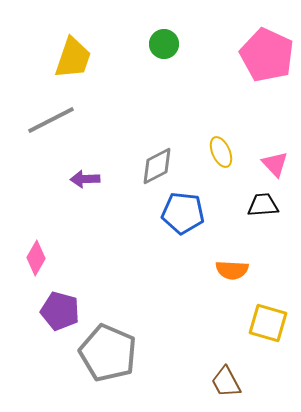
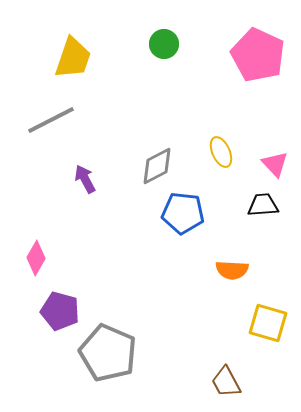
pink pentagon: moved 9 px left
purple arrow: rotated 64 degrees clockwise
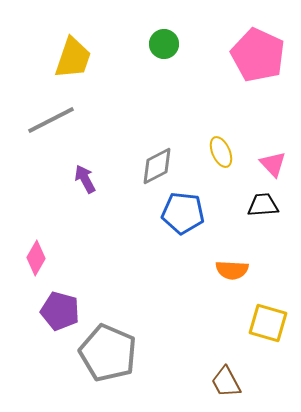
pink triangle: moved 2 px left
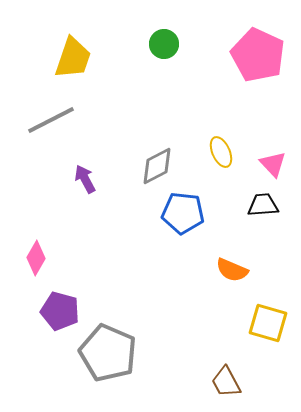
orange semicircle: rotated 20 degrees clockwise
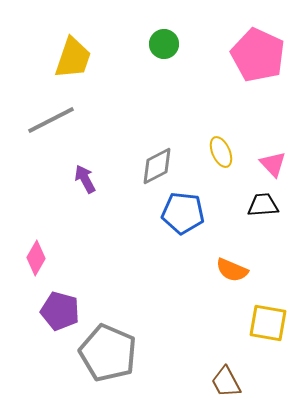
yellow square: rotated 6 degrees counterclockwise
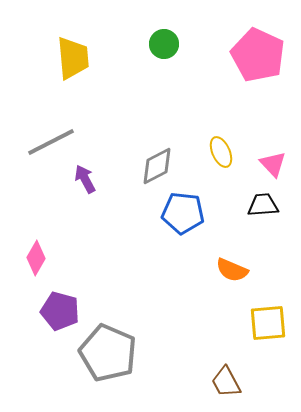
yellow trapezoid: rotated 24 degrees counterclockwise
gray line: moved 22 px down
yellow square: rotated 15 degrees counterclockwise
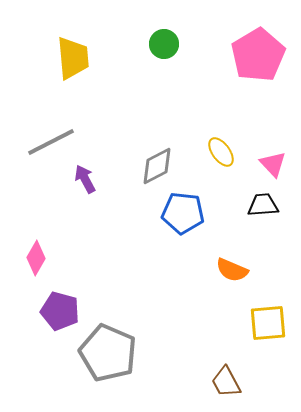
pink pentagon: rotated 16 degrees clockwise
yellow ellipse: rotated 12 degrees counterclockwise
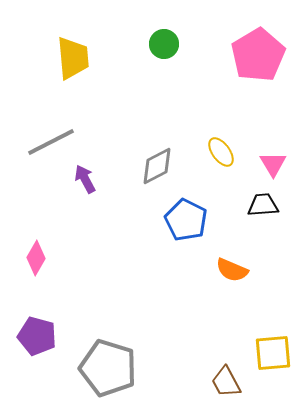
pink triangle: rotated 12 degrees clockwise
blue pentagon: moved 3 px right, 7 px down; rotated 21 degrees clockwise
purple pentagon: moved 23 px left, 25 px down
yellow square: moved 5 px right, 30 px down
gray pentagon: moved 15 px down; rotated 6 degrees counterclockwise
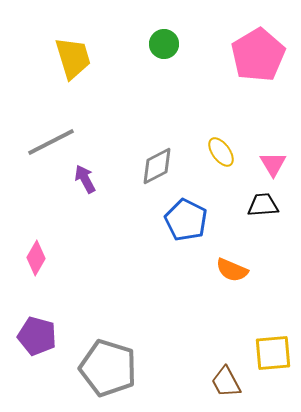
yellow trapezoid: rotated 12 degrees counterclockwise
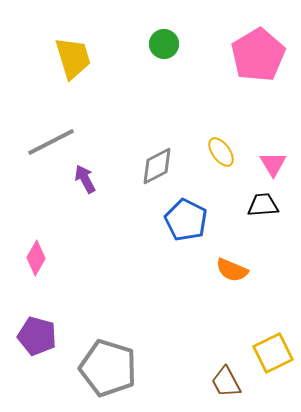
yellow square: rotated 21 degrees counterclockwise
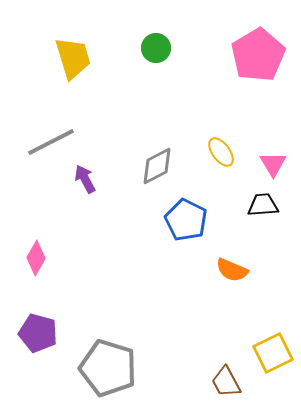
green circle: moved 8 px left, 4 px down
purple pentagon: moved 1 px right, 3 px up
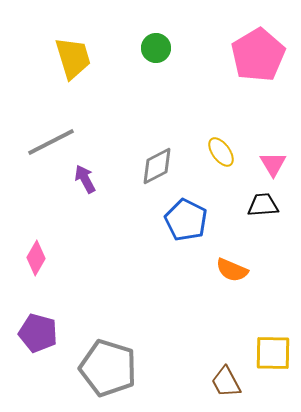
yellow square: rotated 27 degrees clockwise
